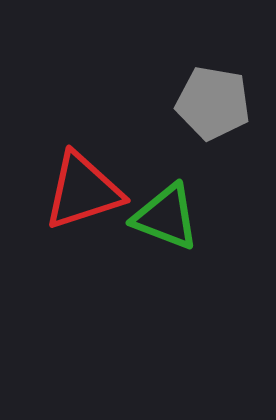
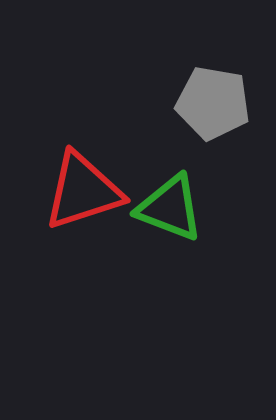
green triangle: moved 4 px right, 9 px up
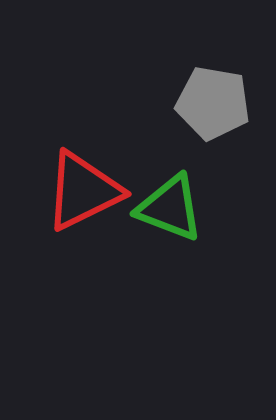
red triangle: rotated 8 degrees counterclockwise
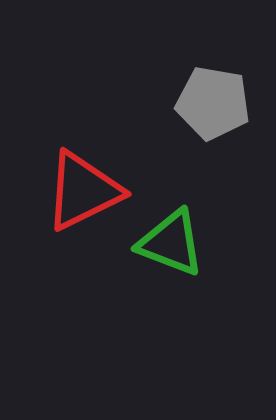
green triangle: moved 1 px right, 35 px down
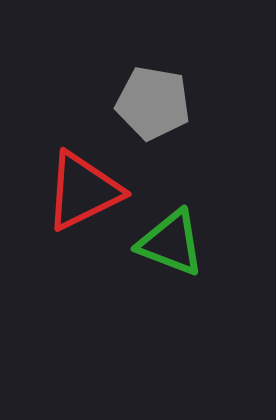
gray pentagon: moved 60 px left
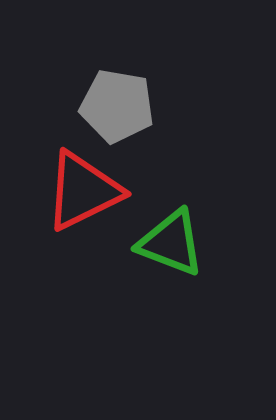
gray pentagon: moved 36 px left, 3 px down
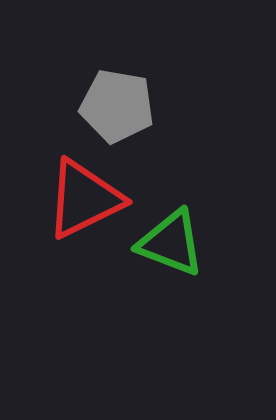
red triangle: moved 1 px right, 8 px down
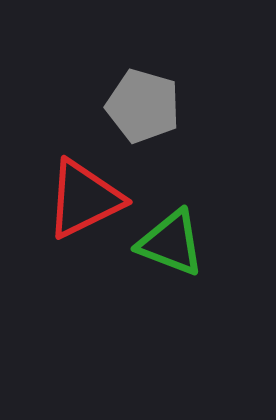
gray pentagon: moved 26 px right; rotated 6 degrees clockwise
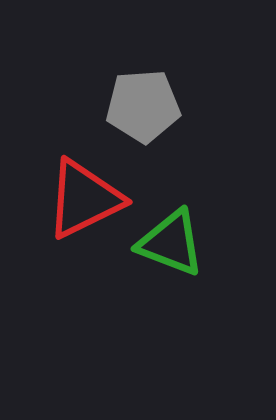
gray pentagon: rotated 20 degrees counterclockwise
